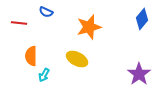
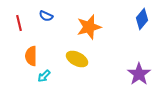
blue semicircle: moved 4 px down
red line: rotated 70 degrees clockwise
cyan arrow: moved 1 px down; rotated 16 degrees clockwise
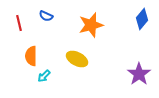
orange star: moved 2 px right, 2 px up
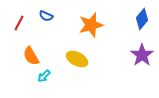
red line: rotated 42 degrees clockwise
orange semicircle: rotated 30 degrees counterclockwise
purple star: moved 3 px right, 19 px up
